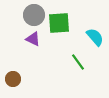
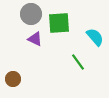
gray circle: moved 3 px left, 1 px up
purple triangle: moved 2 px right
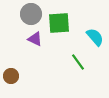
brown circle: moved 2 px left, 3 px up
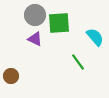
gray circle: moved 4 px right, 1 px down
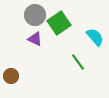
green square: rotated 30 degrees counterclockwise
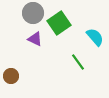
gray circle: moved 2 px left, 2 px up
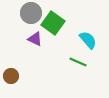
gray circle: moved 2 px left
green square: moved 6 px left; rotated 20 degrees counterclockwise
cyan semicircle: moved 7 px left, 3 px down
green line: rotated 30 degrees counterclockwise
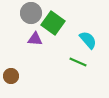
purple triangle: rotated 21 degrees counterclockwise
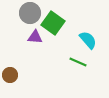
gray circle: moved 1 px left
purple triangle: moved 2 px up
brown circle: moved 1 px left, 1 px up
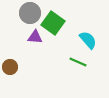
brown circle: moved 8 px up
